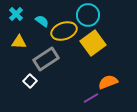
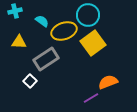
cyan cross: moved 1 px left, 3 px up; rotated 32 degrees clockwise
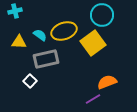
cyan circle: moved 14 px right
cyan semicircle: moved 2 px left, 14 px down
gray rectangle: rotated 20 degrees clockwise
orange semicircle: moved 1 px left
purple line: moved 2 px right, 1 px down
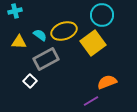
gray rectangle: rotated 15 degrees counterclockwise
purple line: moved 2 px left, 2 px down
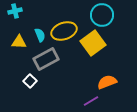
cyan semicircle: rotated 32 degrees clockwise
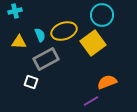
white square: moved 1 px right, 1 px down; rotated 24 degrees counterclockwise
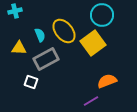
yellow ellipse: rotated 70 degrees clockwise
yellow triangle: moved 6 px down
orange semicircle: moved 1 px up
